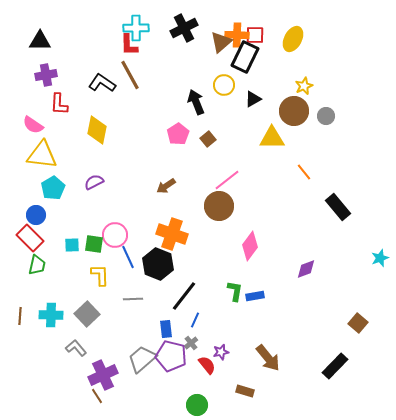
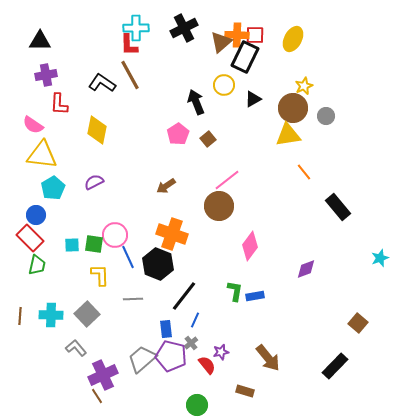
brown circle at (294, 111): moved 1 px left, 3 px up
yellow triangle at (272, 138): moved 16 px right, 3 px up; rotated 8 degrees counterclockwise
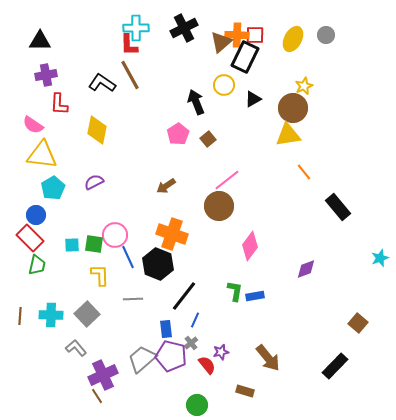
gray circle at (326, 116): moved 81 px up
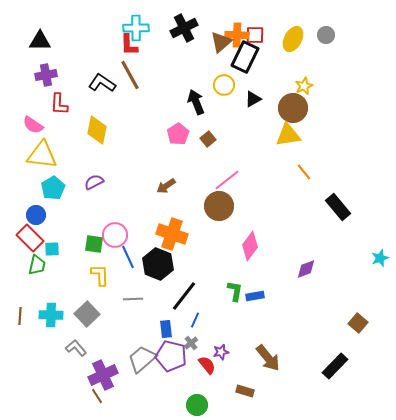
cyan square at (72, 245): moved 20 px left, 4 px down
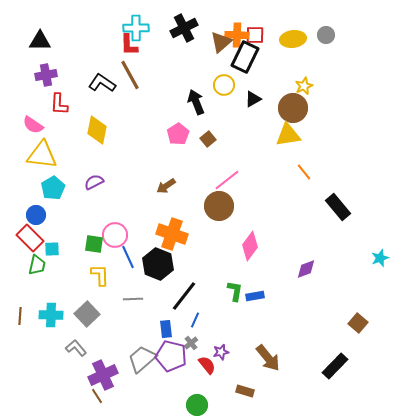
yellow ellipse at (293, 39): rotated 55 degrees clockwise
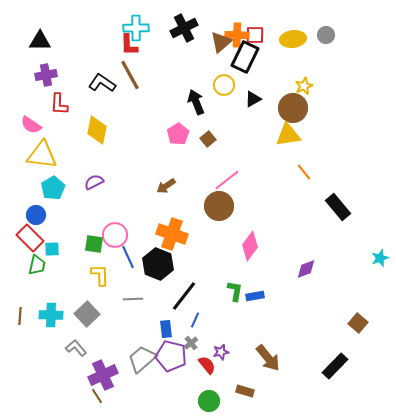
pink semicircle at (33, 125): moved 2 px left
green circle at (197, 405): moved 12 px right, 4 px up
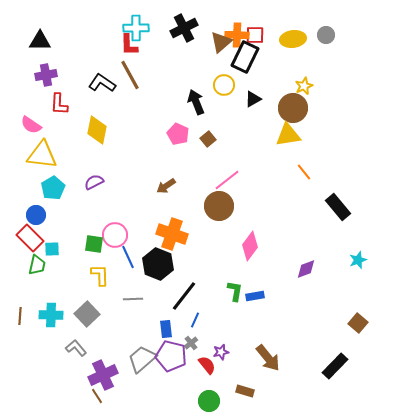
pink pentagon at (178, 134): rotated 15 degrees counterclockwise
cyan star at (380, 258): moved 22 px left, 2 px down
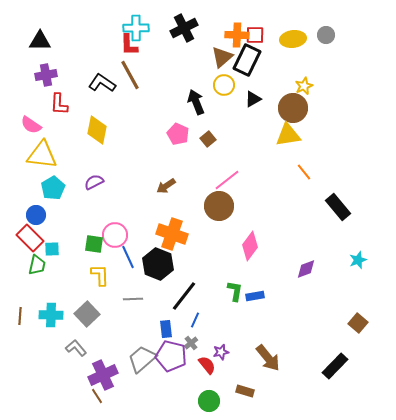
brown triangle at (221, 42): moved 1 px right, 15 px down
black rectangle at (245, 57): moved 2 px right, 3 px down
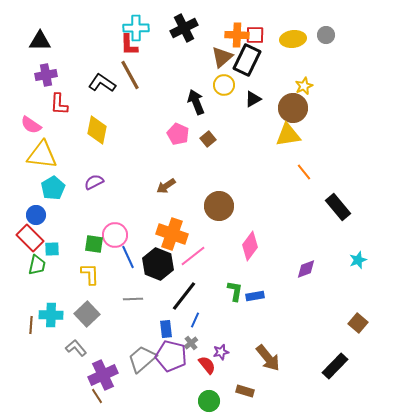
pink line at (227, 180): moved 34 px left, 76 px down
yellow L-shape at (100, 275): moved 10 px left, 1 px up
brown line at (20, 316): moved 11 px right, 9 px down
